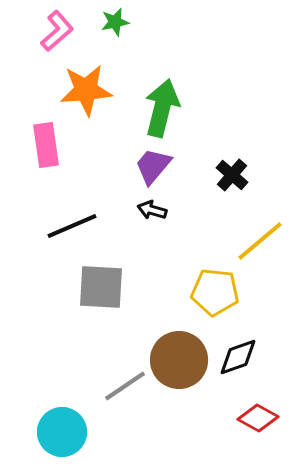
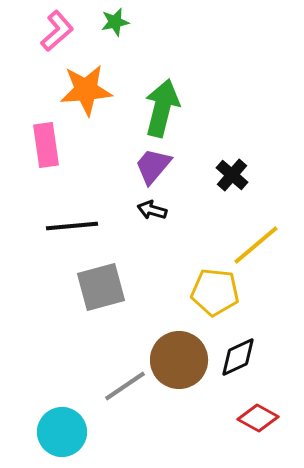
black line: rotated 18 degrees clockwise
yellow line: moved 4 px left, 4 px down
gray square: rotated 18 degrees counterclockwise
black diamond: rotated 6 degrees counterclockwise
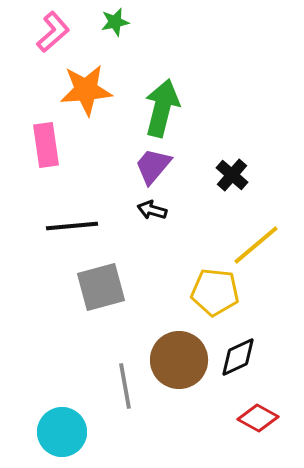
pink L-shape: moved 4 px left, 1 px down
gray line: rotated 66 degrees counterclockwise
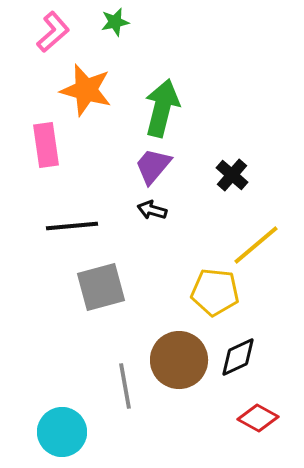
orange star: rotated 20 degrees clockwise
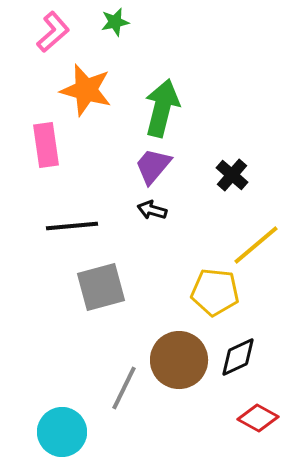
gray line: moved 1 px left, 2 px down; rotated 36 degrees clockwise
